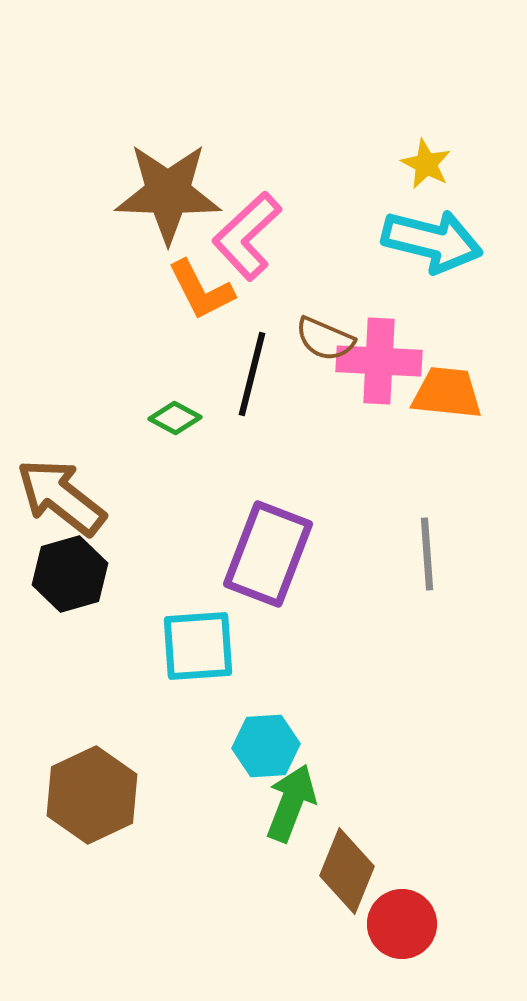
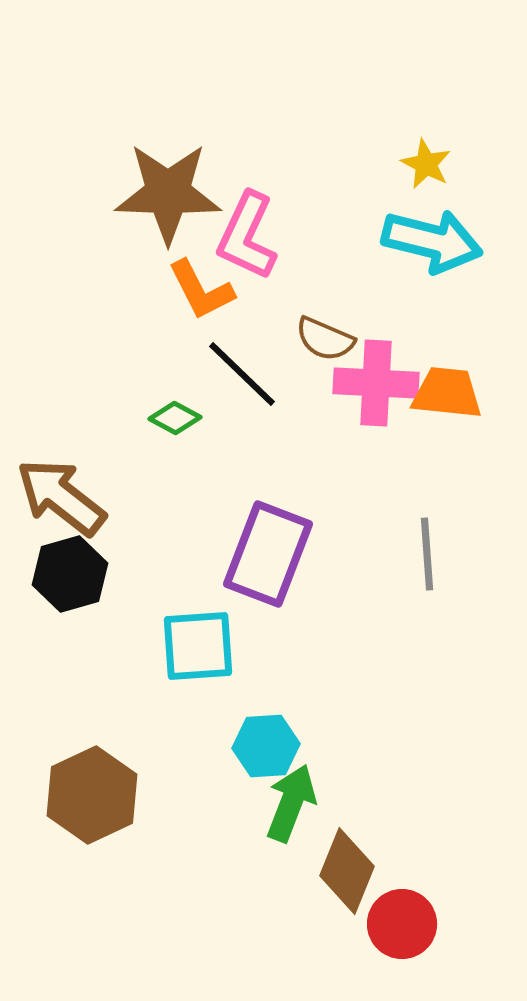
pink L-shape: rotated 22 degrees counterclockwise
pink cross: moved 3 px left, 22 px down
black line: moved 10 px left; rotated 60 degrees counterclockwise
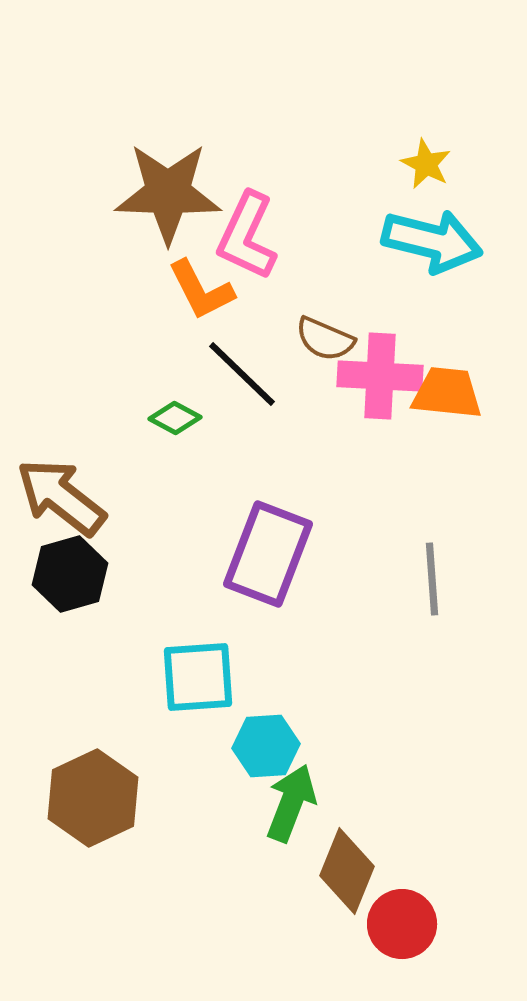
pink cross: moved 4 px right, 7 px up
gray line: moved 5 px right, 25 px down
cyan square: moved 31 px down
brown hexagon: moved 1 px right, 3 px down
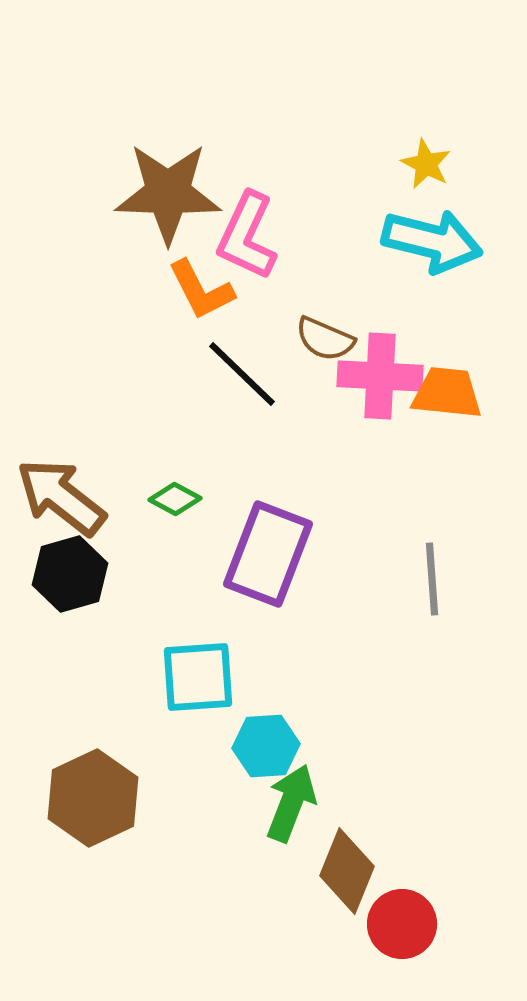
green diamond: moved 81 px down
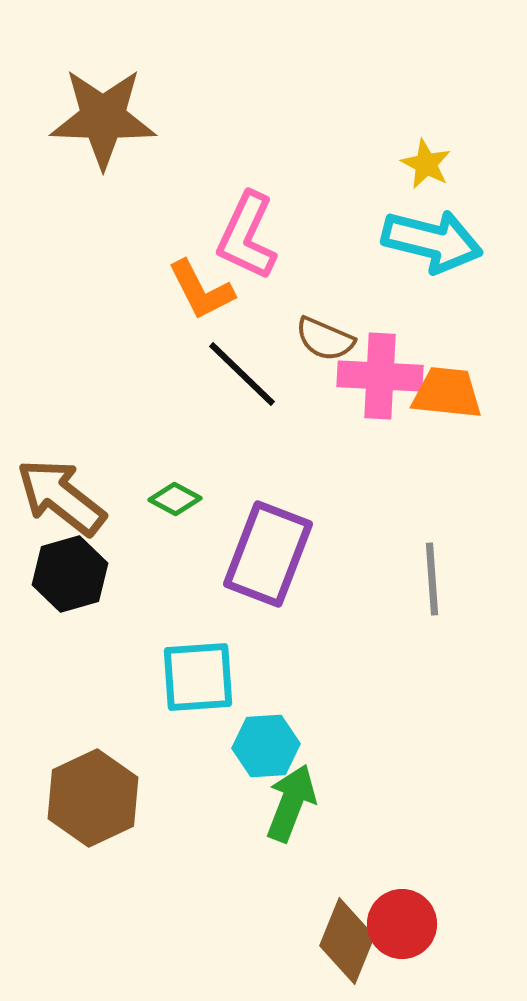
brown star: moved 65 px left, 75 px up
brown diamond: moved 70 px down
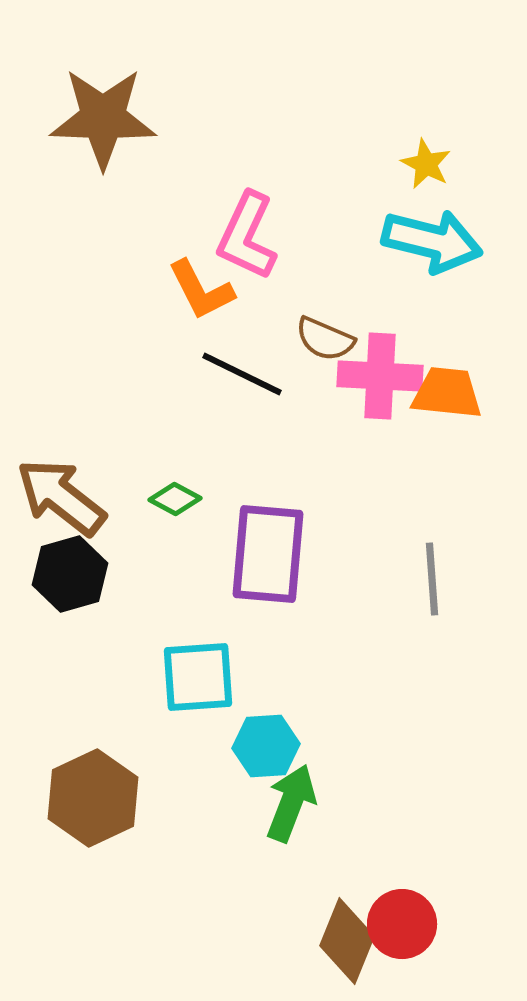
black line: rotated 18 degrees counterclockwise
purple rectangle: rotated 16 degrees counterclockwise
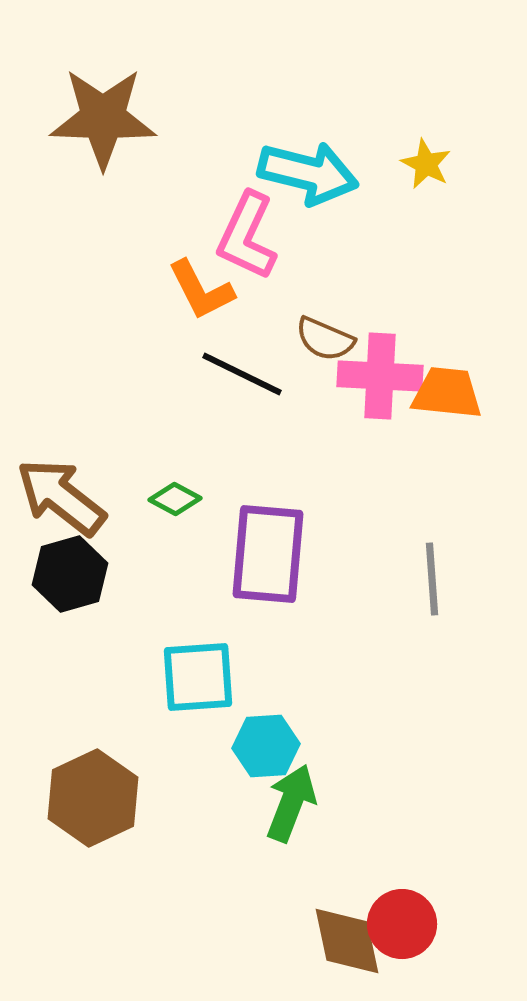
cyan arrow: moved 124 px left, 68 px up
brown diamond: rotated 34 degrees counterclockwise
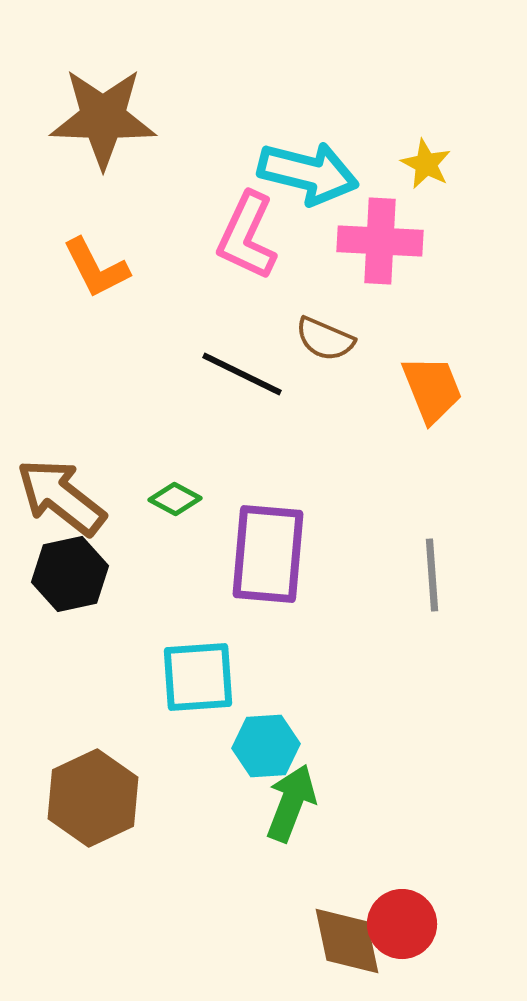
orange L-shape: moved 105 px left, 22 px up
pink cross: moved 135 px up
orange trapezoid: moved 15 px left, 4 px up; rotated 62 degrees clockwise
black hexagon: rotated 4 degrees clockwise
gray line: moved 4 px up
